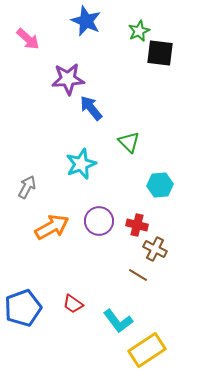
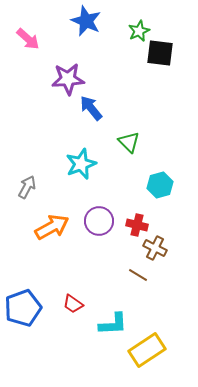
cyan hexagon: rotated 10 degrees counterclockwise
brown cross: moved 1 px up
cyan L-shape: moved 5 px left, 3 px down; rotated 56 degrees counterclockwise
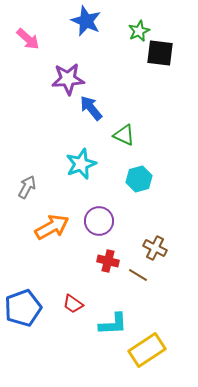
green triangle: moved 5 px left, 7 px up; rotated 20 degrees counterclockwise
cyan hexagon: moved 21 px left, 6 px up
red cross: moved 29 px left, 36 px down
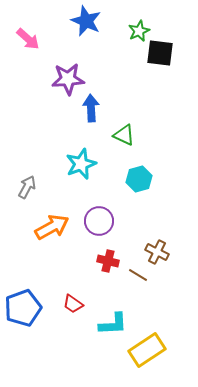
blue arrow: rotated 36 degrees clockwise
brown cross: moved 2 px right, 4 px down
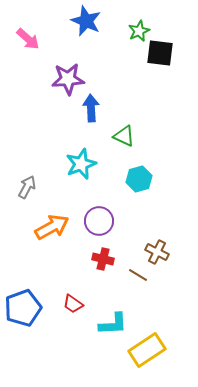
green triangle: moved 1 px down
red cross: moved 5 px left, 2 px up
